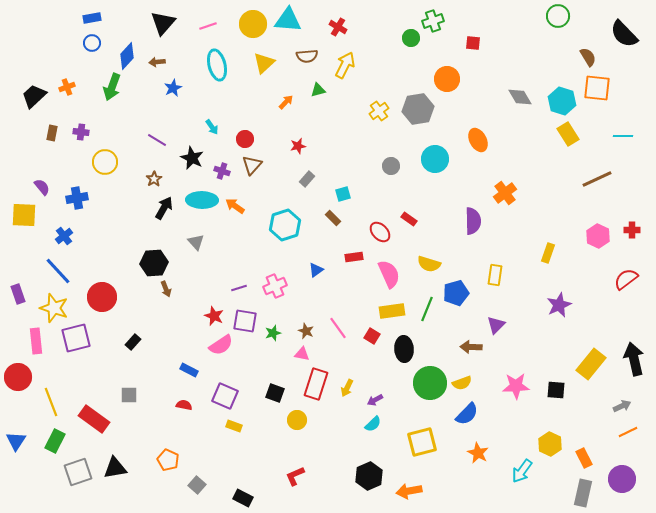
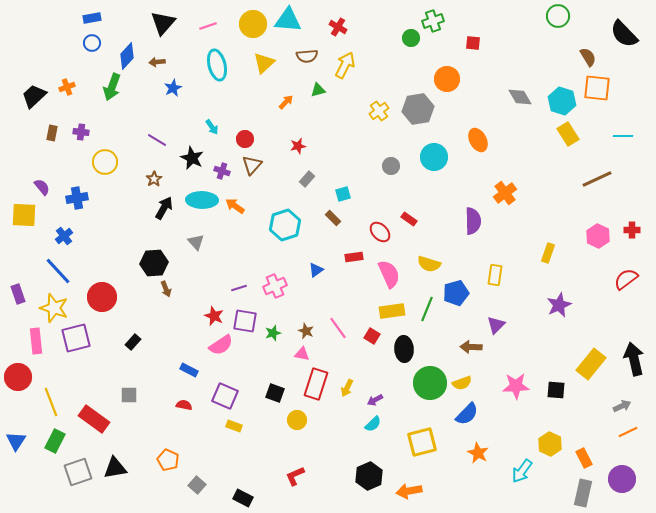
cyan circle at (435, 159): moved 1 px left, 2 px up
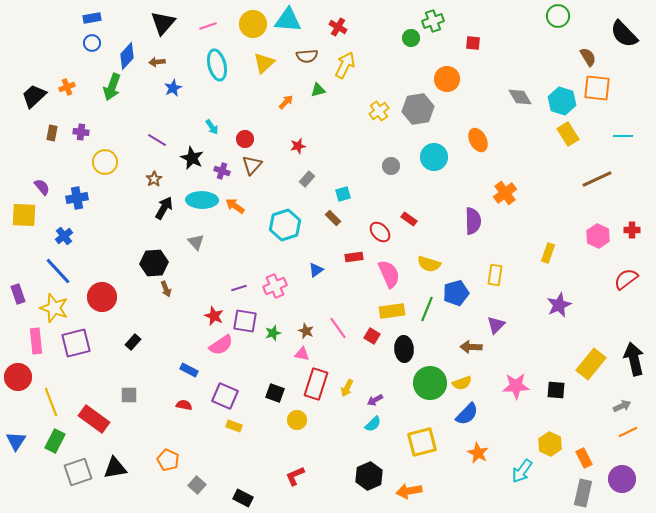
purple square at (76, 338): moved 5 px down
